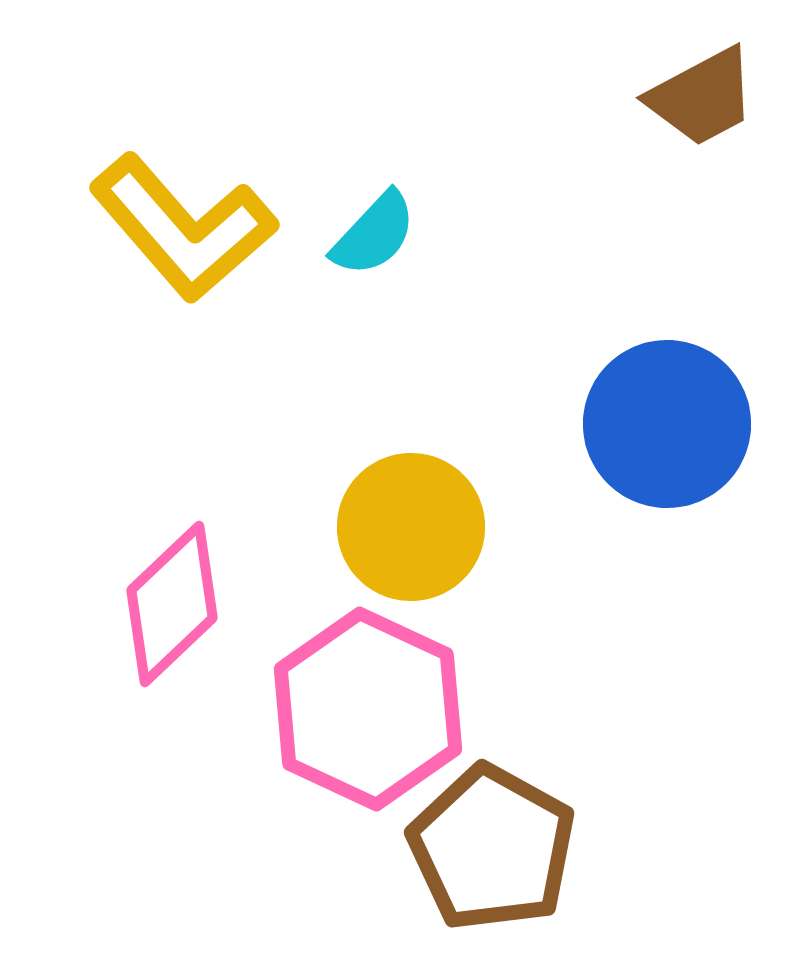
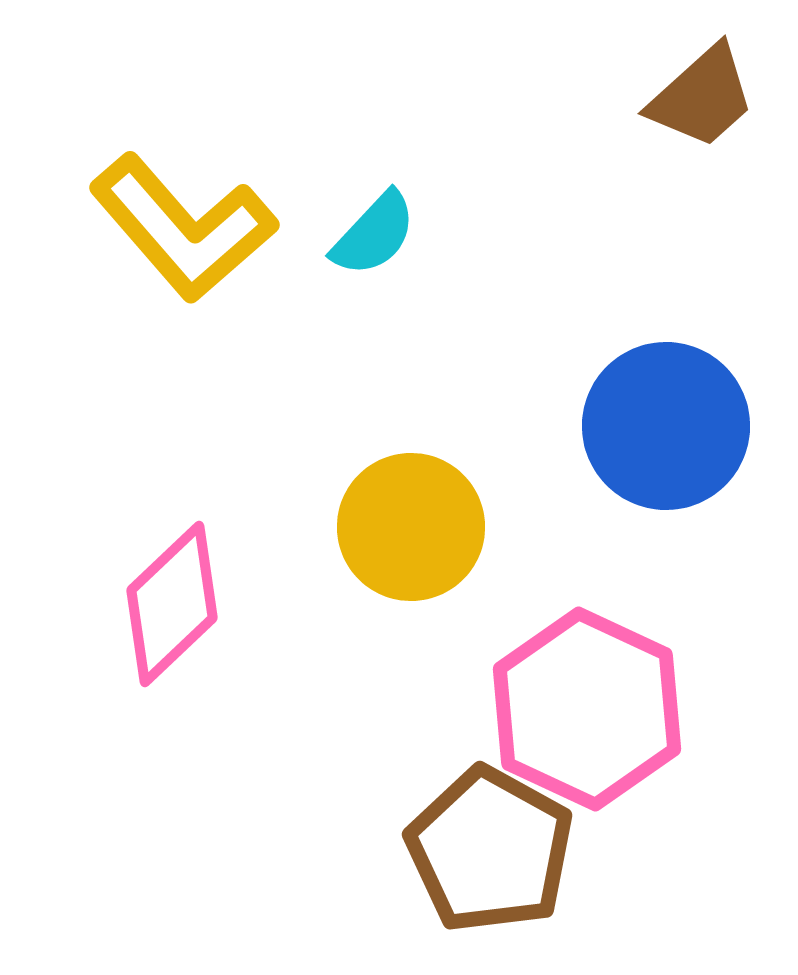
brown trapezoid: rotated 14 degrees counterclockwise
blue circle: moved 1 px left, 2 px down
pink hexagon: moved 219 px right
brown pentagon: moved 2 px left, 2 px down
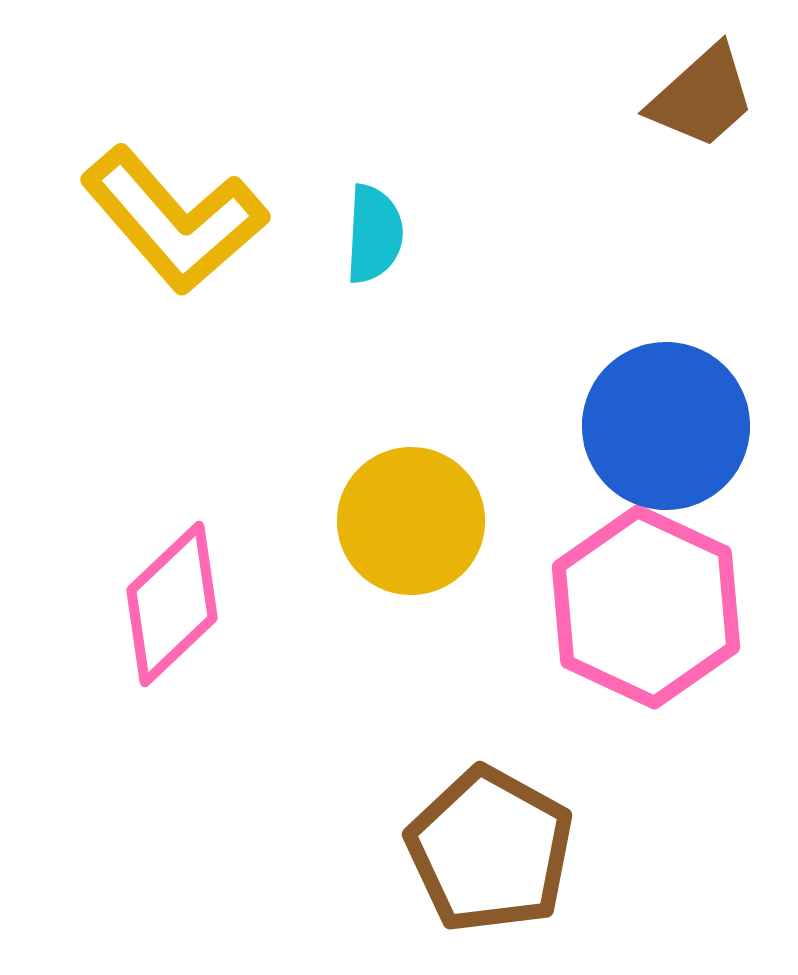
yellow L-shape: moved 9 px left, 8 px up
cyan semicircle: rotated 40 degrees counterclockwise
yellow circle: moved 6 px up
pink hexagon: moved 59 px right, 102 px up
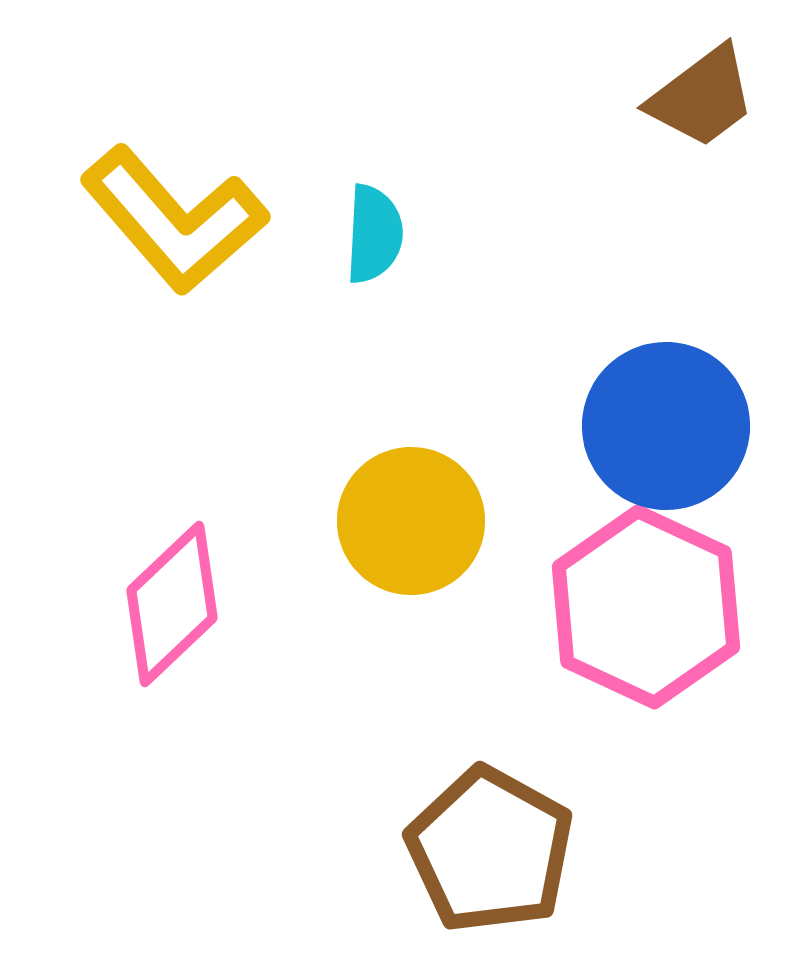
brown trapezoid: rotated 5 degrees clockwise
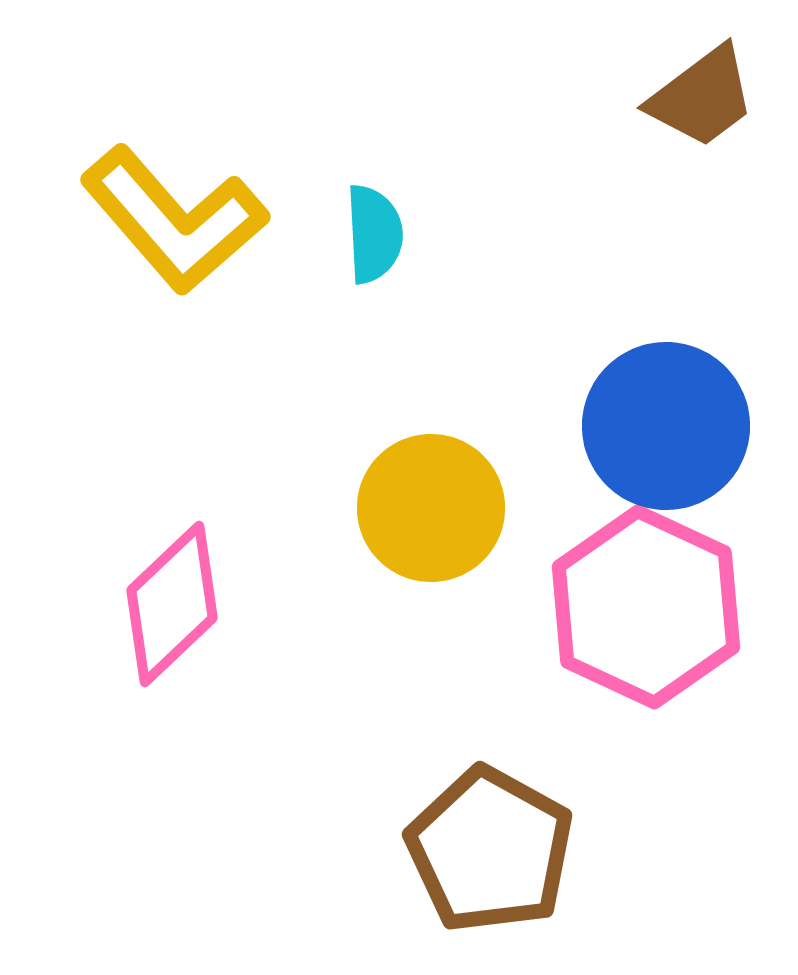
cyan semicircle: rotated 6 degrees counterclockwise
yellow circle: moved 20 px right, 13 px up
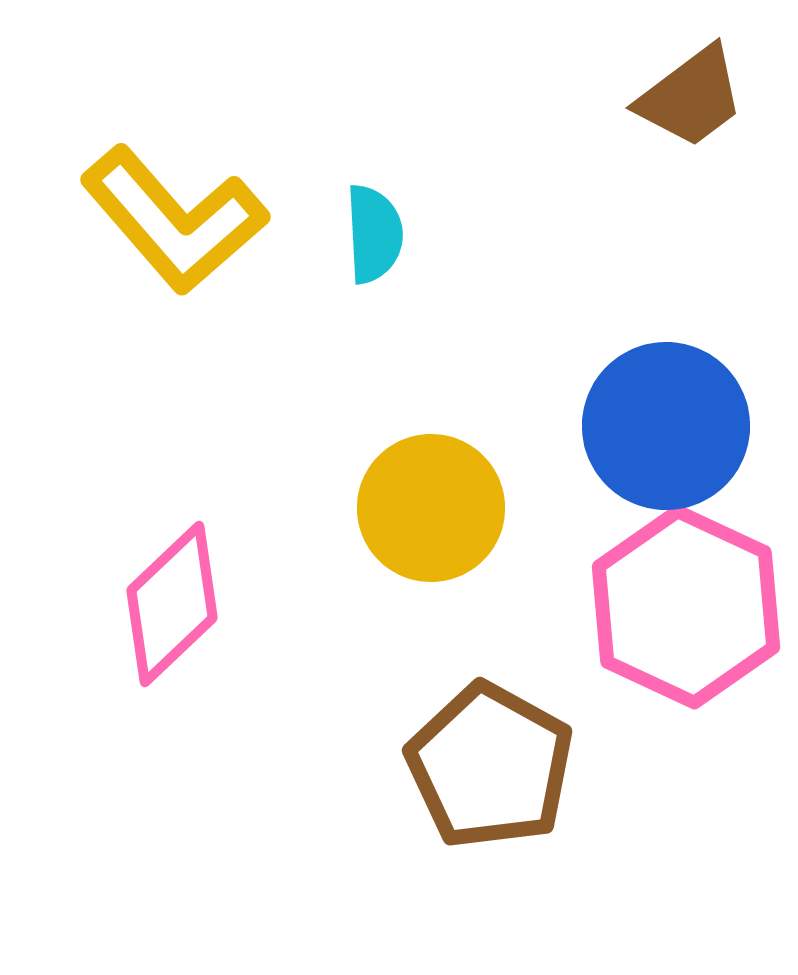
brown trapezoid: moved 11 px left
pink hexagon: moved 40 px right
brown pentagon: moved 84 px up
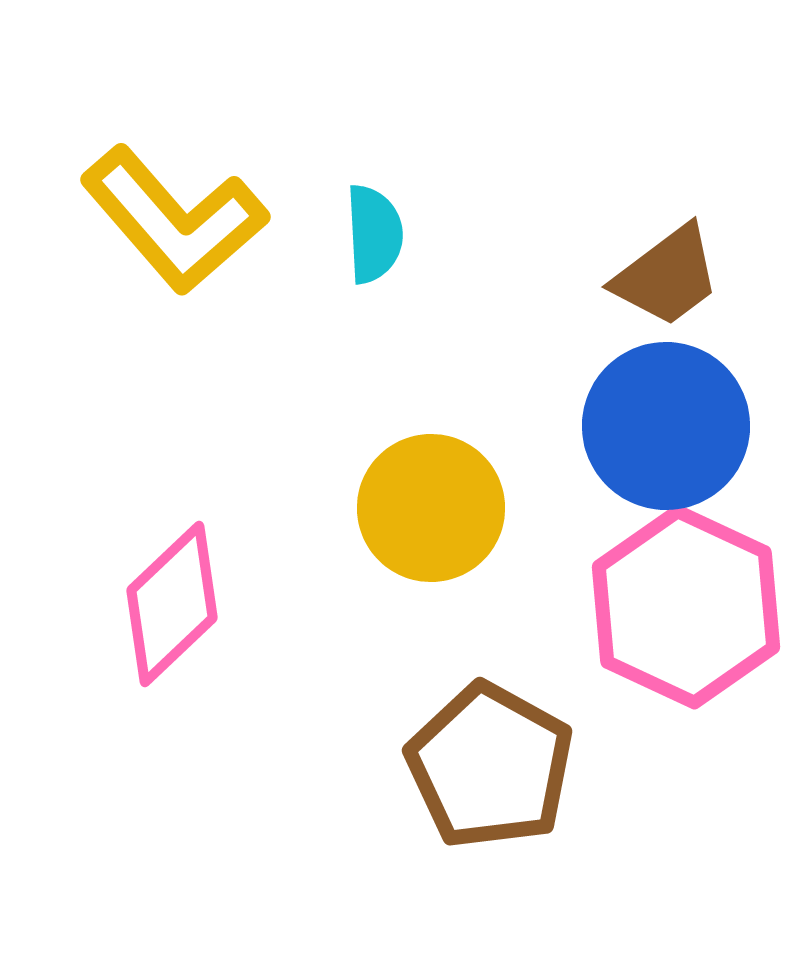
brown trapezoid: moved 24 px left, 179 px down
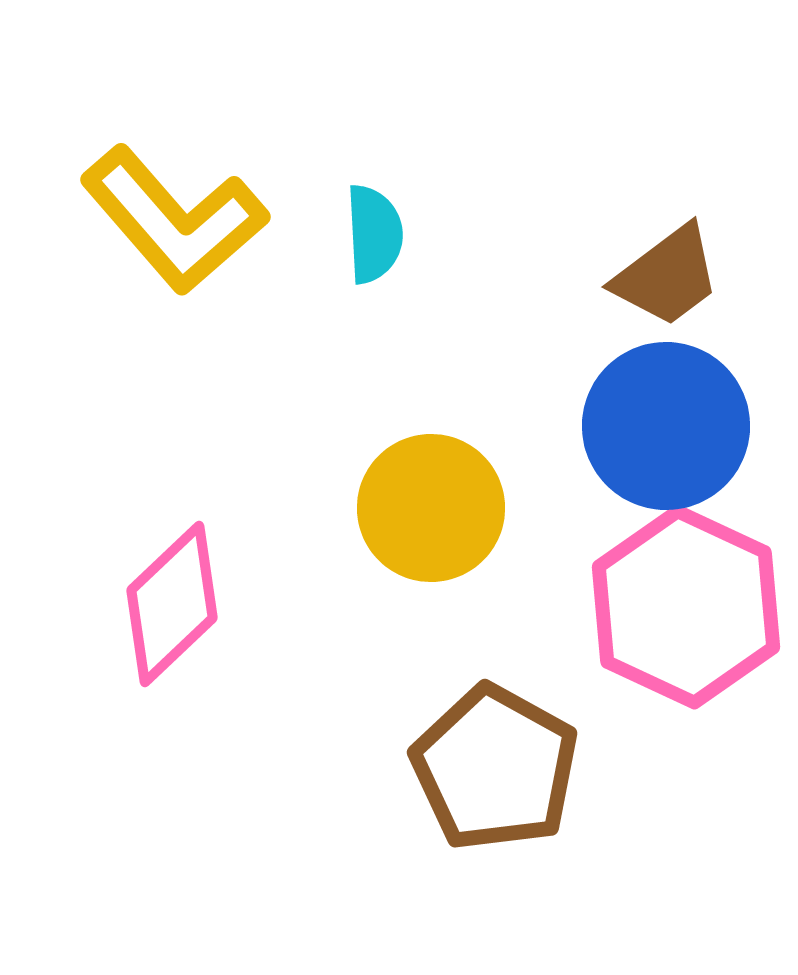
brown pentagon: moved 5 px right, 2 px down
